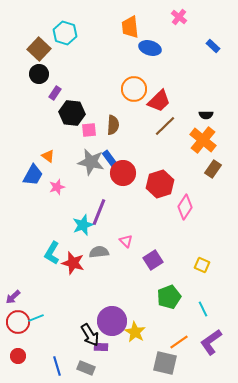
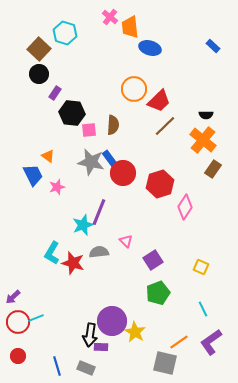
pink cross at (179, 17): moved 69 px left
blue trapezoid at (33, 175): rotated 55 degrees counterclockwise
yellow square at (202, 265): moved 1 px left, 2 px down
green pentagon at (169, 297): moved 11 px left, 4 px up
black arrow at (90, 335): rotated 40 degrees clockwise
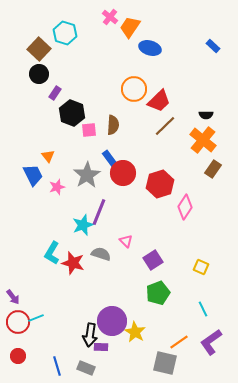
orange trapezoid at (130, 27): rotated 40 degrees clockwise
black hexagon at (72, 113): rotated 15 degrees clockwise
orange triangle at (48, 156): rotated 16 degrees clockwise
gray star at (91, 162): moved 4 px left, 13 px down; rotated 28 degrees clockwise
gray semicircle at (99, 252): moved 2 px right, 2 px down; rotated 24 degrees clockwise
purple arrow at (13, 297): rotated 84 degrees counterclockwise
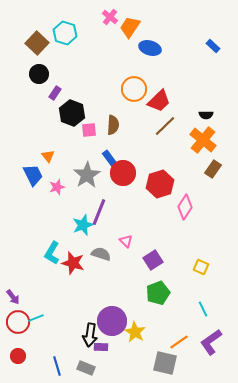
brown square at (39, 49): moved 2 px left, 6 px up
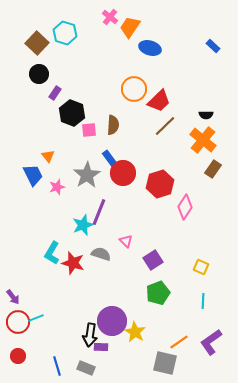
cyan line at (203, 309): moved 8 px up; rotated 28 degrees clockwise
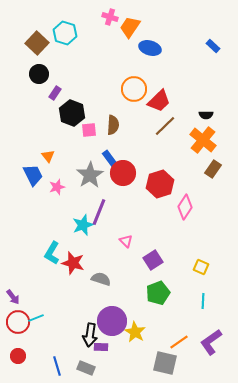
pink cross at (110, 17): rotated 21 degrees counterclockwise
gray star at (87, 175): moved 3 px right
gray semicircle at (101, 254): moved 25 px down
